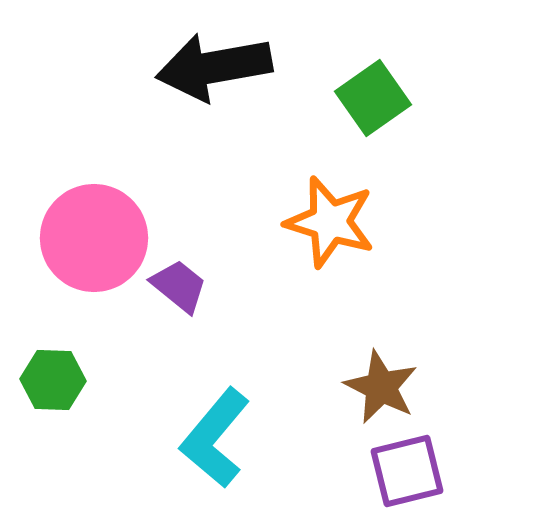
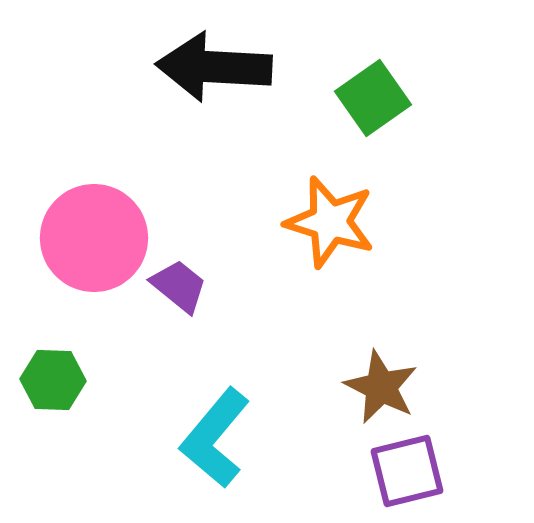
black arrow: rotated 13 degrees clockwise
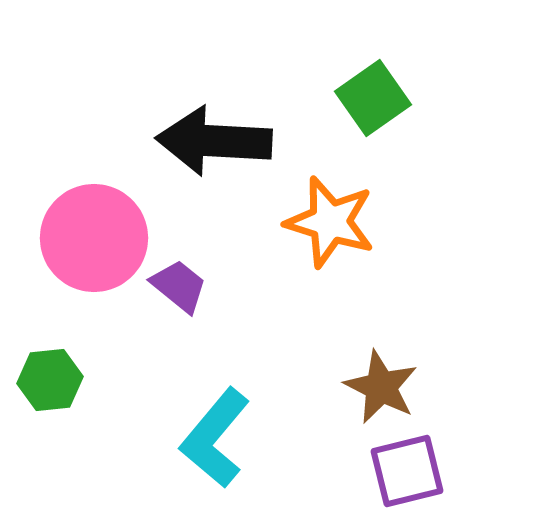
black arrow: moved 74 px down
green hexagon: moved 3 px left; rotated 8 degrees counterclockwise
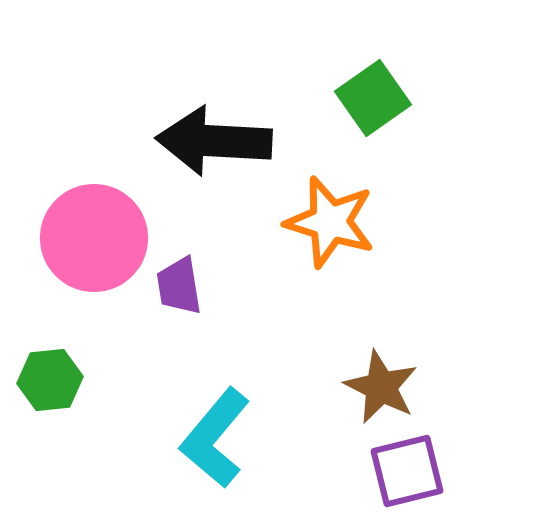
purple trapezoid: rotated 138 degrees counterclockwise
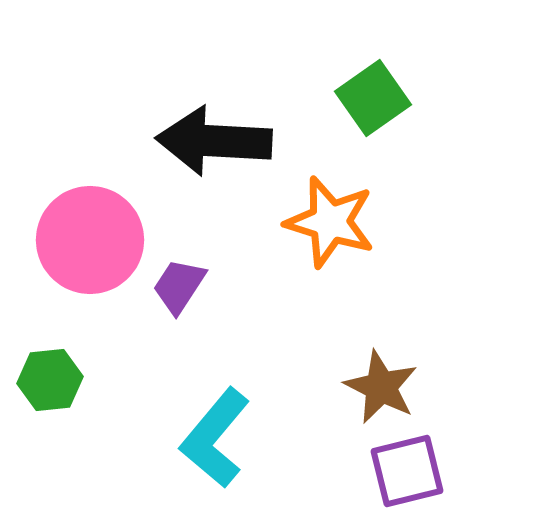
pink circle: moved 4 px left, 2 px down
purple trapezoid: rotated 42 degrees clockwise
